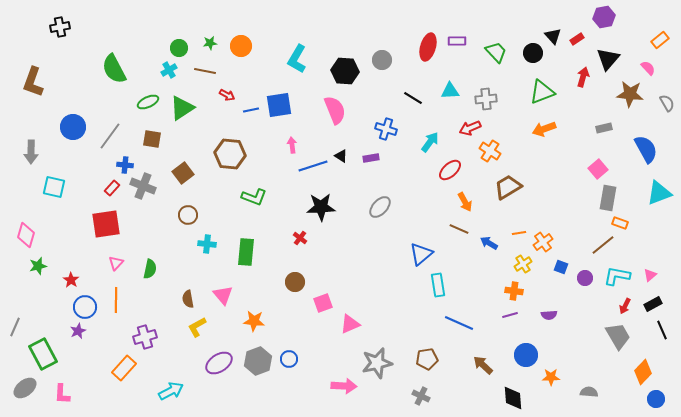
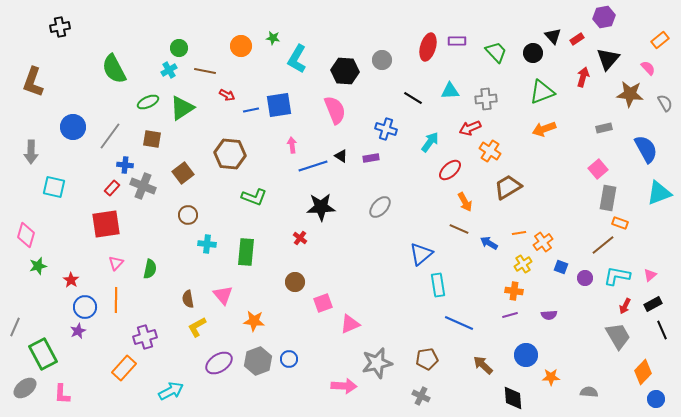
green star at (210, 43): moved 63 px right, 5 px up; rotated 16 degrees clockwise
gray semicircle at (667, 103): moved 2 px left
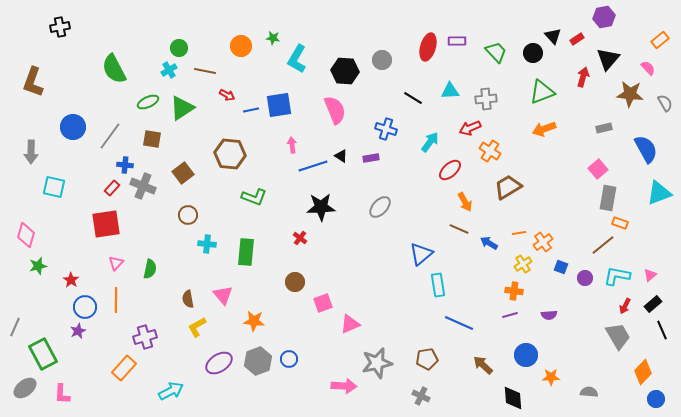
black rectangle at (653, 304): rotated 12 degrees counterclockwise
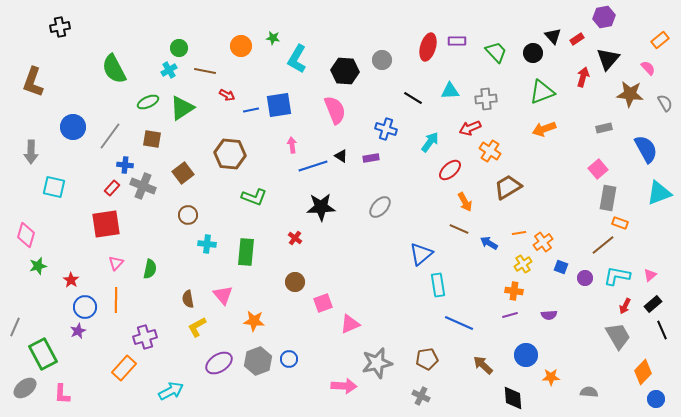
red cross at (300, 238): moved 5 px left
